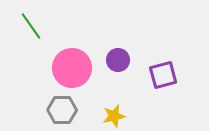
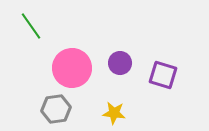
purple circle: moved 2 px right, 3 px down
purple square: rotated 32 degrees clockwise
gray hexagon: moved 6 px left, 1 px up; rotated 8 degrees counterclockwise
yellow star: moved 3 px up; rotated 20 degrees clockwise
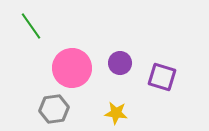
purple square: moved 1 px left, 2 px down
gray hexagon: moved 2 px left
yellow star: moved 2 px right
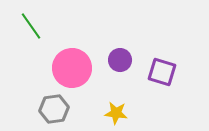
purple circle: moved 3 px up
purple square: moved 5 px up
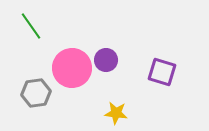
purple circle: moved 14 px left
gray hexagon: moved 18 px left, 16 px up
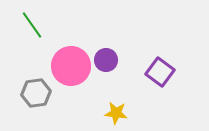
green line: moved 1 px right, 1 px up
pink circle: moved 1 px left, 2 px up
purple square: moved 2 px left; rotated 20 degrees clockwise
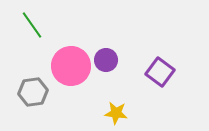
gray hexagon: moved 3 px left, 1 px up
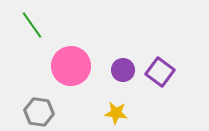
purple circle: moved 17 px right, 10 px down
gray hexagon: moved 6 px right, 20 px down; rotated 16 degrees clockwise
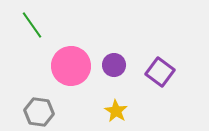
purple circle: moved 9 px left, 5 px up
yellow star: moved 2 px up; rotated 25 degrees clockwise
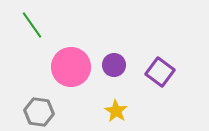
pink circle: moved 1 px down
